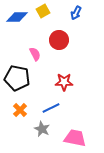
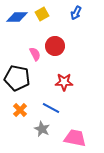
yellow square: moved 1 px left, 3 px down
red circle: moved 4 px left, 6 px down
blue line: rotated 54 degrees clockwise
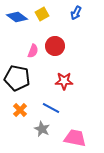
blue diamond: rotated 35 degrees clockwise
pink semicircle: moved 2 px left, 3 px up; rotated 48 degrees clockwise
red star: moved 1 px up
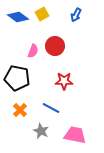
blue arrow: moved 2 px down
blue diamond: moved 1 px right
gray star: moved 1 px left, 2 px down
pink trapezoid: moved 3 px up
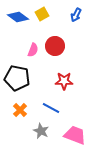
pink semicircle: moved 1 px up
pink trapezoid: rotated 10 degrees clockwise
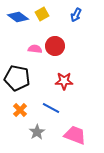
pink semicircle: moved 2 px right, 1 px up; rotated 104 degrees counterclockwise
gray star: moved 4 px left, 1 px down; rotated 14 degrees clockwise
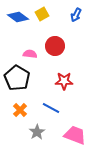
pink semicircle: moved 5 px left, 5 px down
black pentagon: rotated 20 degrees clockwise
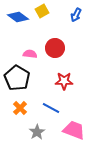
yellow square: moved 3 px up
red circle: moved 2 px down
orange cross: moved 2 px up
pink trapezoid: moved 1 px left, 5 px up
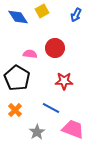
blue diamond: rotated 20 degrees clockwise
orange cross: moved 5 px left, 2 px down
pink trapezoid: moved 1 px left, 1 px up
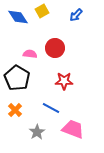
blue arrow: rotated 16 degrees clockwise
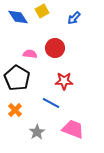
blue arrow: moved 2 px left, 3 px down
blue line: moved 5 px up
